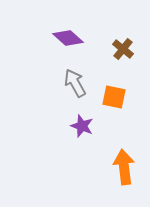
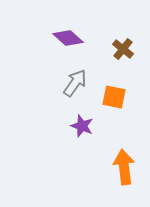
gray arrow: rotated 64 degrees clockwise
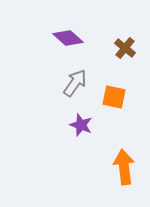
brown cross: moved 2 px right, 1 px up
purple star: moved 1 px left, 1 px up
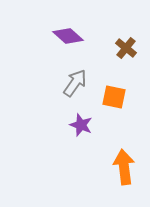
purple diamond: moved 2 px up
brown cross: moved 1 px right
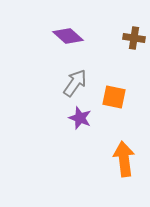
brown cross: moved 8 px right, 10 px up; rotated 30 degrees counterclockwise
purple star: moved 1 px left, 7 px up
orange arrow: moved 8 px up
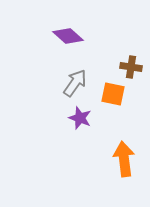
brown cross: moved 3 px left, 29 px down
orange square: moved 1 px left, 3 px up
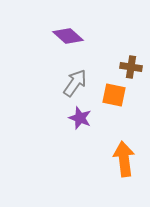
orange square: moved 1 px right, 1 px down
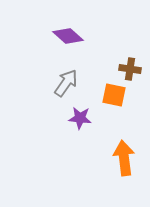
brown cross: moved 1 px left, 2 px down
gray arrow: moved 9 px left
purple star: rotated 15 degrees counterclockwise
orange arrow: moved 1 px up
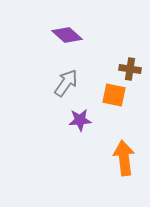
purple diamond: moved 1 px left, 1 px up
purple star: moved 2 px down; rotated 10 degrees counterclockwise
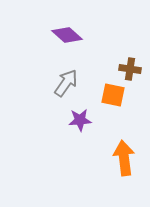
orange square: moved 1 px left
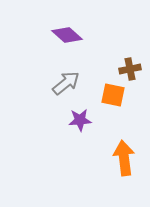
brown cross: rotated 20 degrees counterclockwise
gray arrow: rotated 16 degrees clockwise
